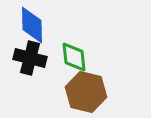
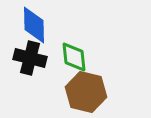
blue diamond: moved 2 px right
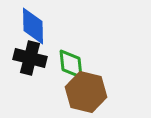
blue diamond: moved 1 px left, 1 px down
green diamond: moved 3 px left, 7 px down
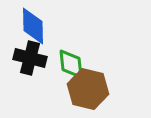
brown hexagon: moved 2 px right, 3 px up
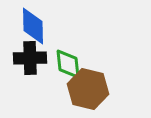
black cross: rotated 16 degrees counterclockwise
green diamond: moved 3 px left
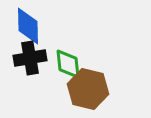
blue diamond: moved 5 px left
black cross: rotated 8 degrees counterclockwise
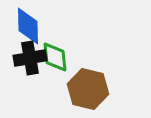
green diamond: moved 13 px left, 7 px up
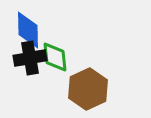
blue diamond: moved 4 px down
brown hexagon: rotated 21 degrees clockwise
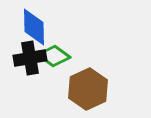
blue diamond: moved 6 px right, 3 px up
green diamond: moved 1 px left, 1 px up; rotated 48 degrees counterclockwise
